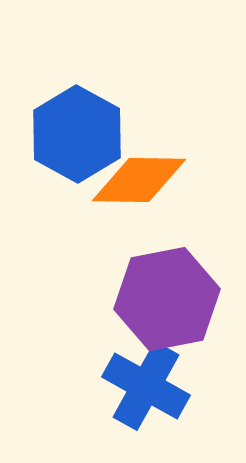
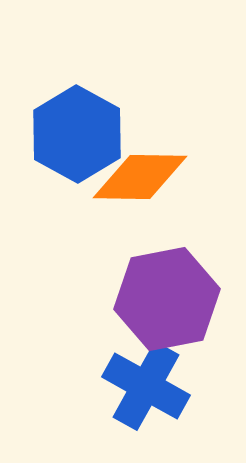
orange diamond: moved 1 px right, 3 px up
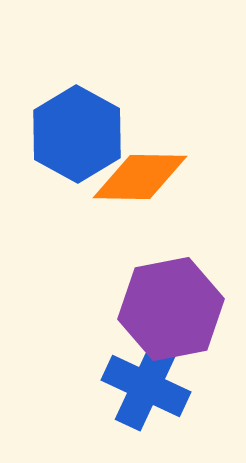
purple hexagon: moved 4 px right, 10 px down
blue cross: rotated 4 degrees counterclockwise
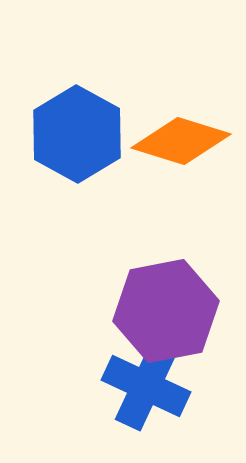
orange diamond: moved 41 px right, 36 px up; rotated 16 degrees clockwise
purple hexagon: moved 5 px left, 2 px down
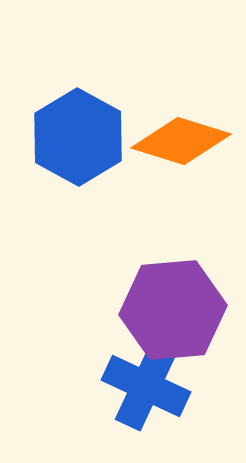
blue hexagon: moved 1 px right, 3 px down
purple hexagon: moved 7 px right, 1 px up; rotated 6 degrees clockwise
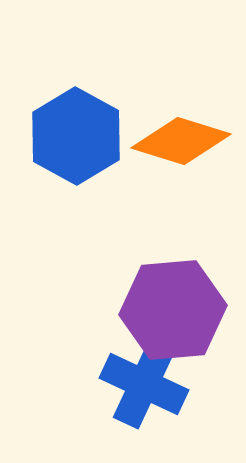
blue hexagon: moved 2 px left, 1 px up
blue cross: moved 2 px left, 2 px up
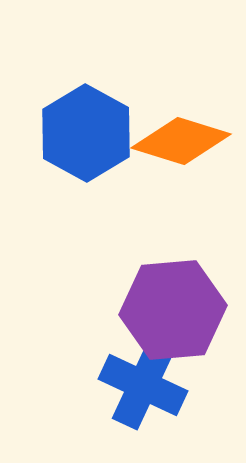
blue hexagon: moved 10 px right, 3 px up
blue cross: moved 1 px left, 1 px down
